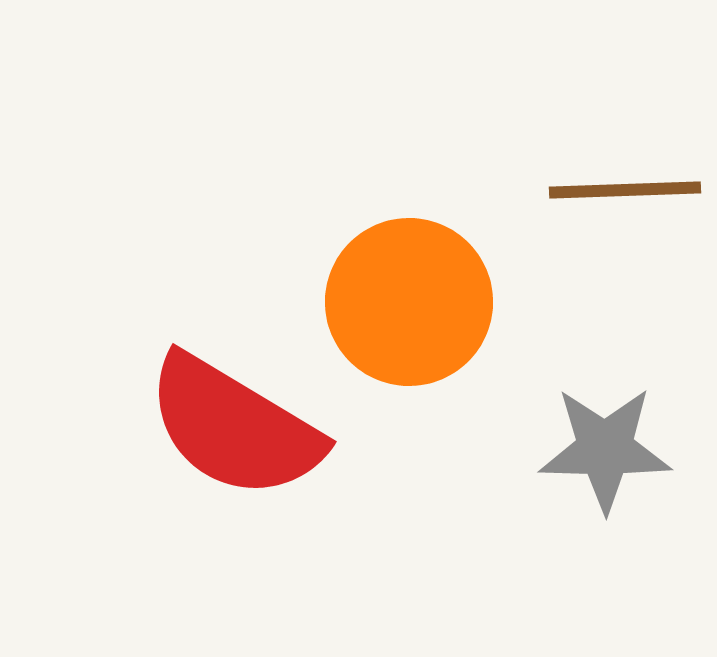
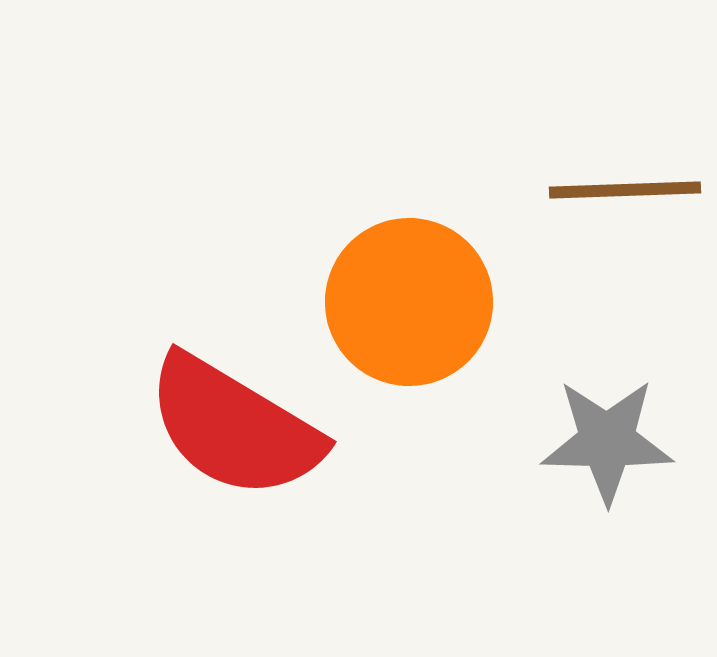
gray star: moved 2 px right, 8 px up
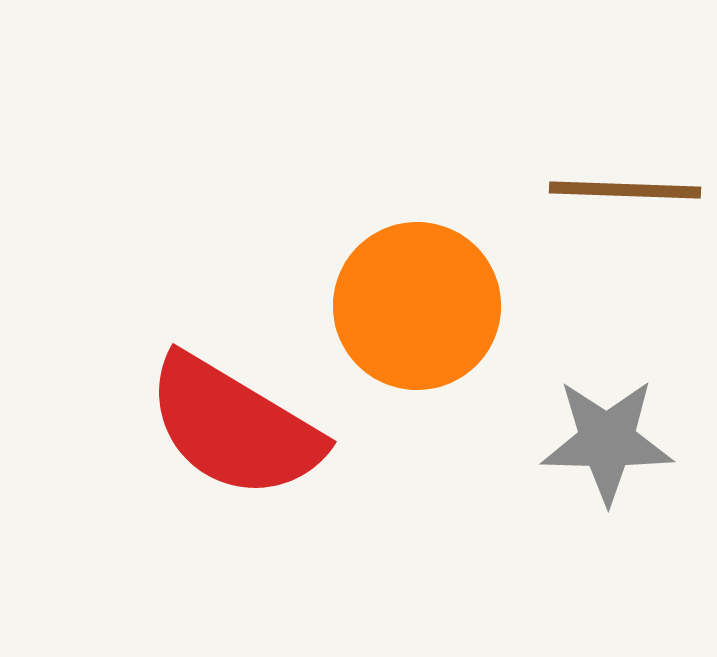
brown line: rotated 4 degrees clockwise
orange circle: moved 8 px right, 4 px down
